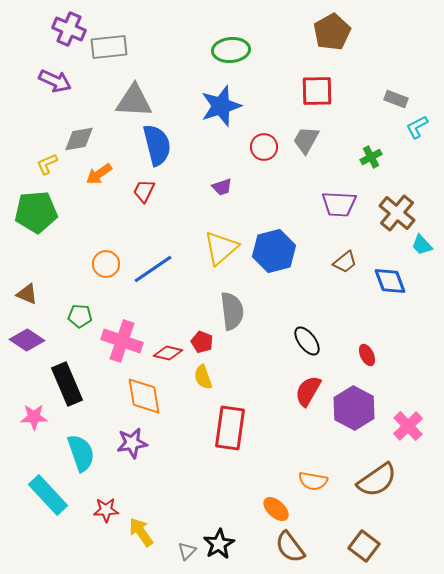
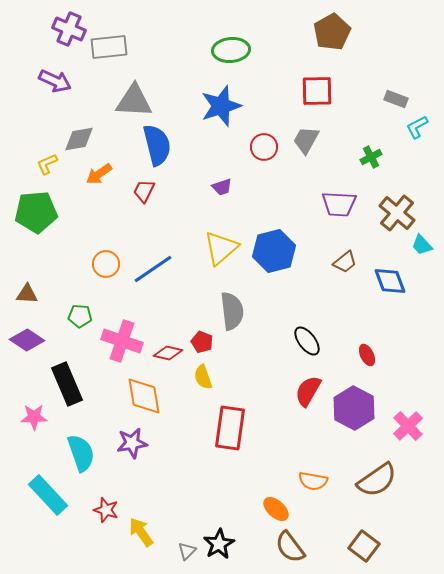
brown triangle at (27, 294): rotated 20 degrees counterclockwise
red star at (106, 510): rotated 20 degrees clockwise
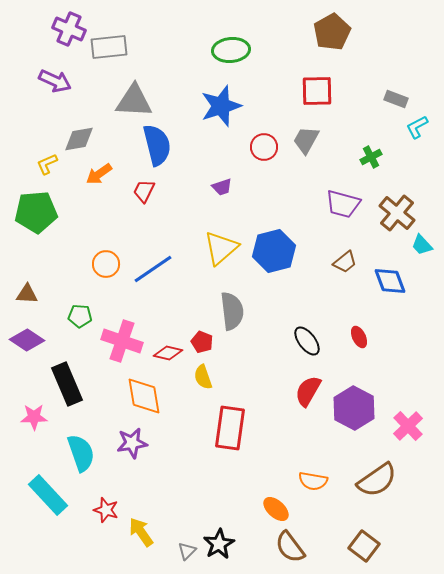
purple trapezoid at (339, 204): moved 4 px right; rotated 12 degrees clockwise
red ellipse at (367, 355): moved 8 px left, 18 px up
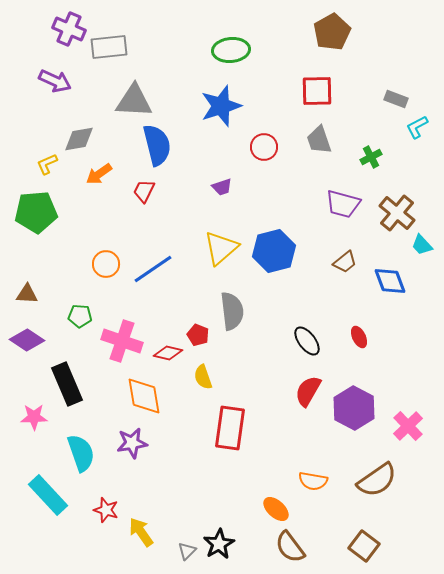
gray trapezoid at (306, 140): moved 13 px right; rotated 48 degrees counterclockwise
red pentagon at (202, 342): moved 4 px left, 7 px up
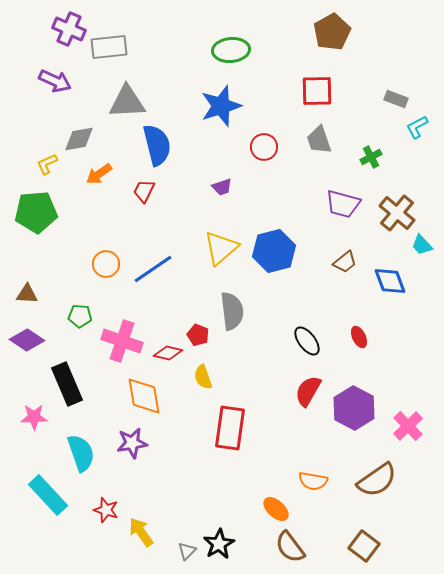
gray triangle at (134, 101): moved 7 px left, 1 px down; rotated 6 degrees counterclockwise
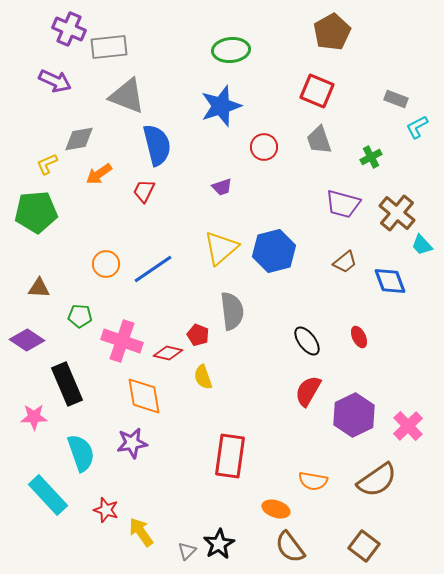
red square at (317, 91): rotated 24 degrees clockwise
gray triangle at (127, 102): moved 6 px up; rotated 24 degrees clockwise
brown triangle at (27, 294): moved 12 px right, 6 px up
purple hexagon at (354, 408): moved 7 px down; rotated 6 degrees clockwise
red rectangle at (230, 428): moved 28 px down
orange ellipse at (276, 509): rotated 24 degrees counterclockwise
